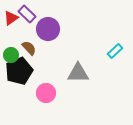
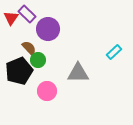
red triangle: rotated 21 degrees counterclockwise
cyan rectangle: moved 1 px left, 1 px down
green circle: moved 27 px right, 5 px down
pink circle: moved 1 px right, 2 px up
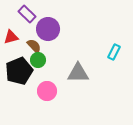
red triangle: moved 19 px down; rotated 42 degrees clockwise
brown semicircle: moved 5 px right, 2 px up
cyan rectangle: rotated 21 degrees counterclockwise
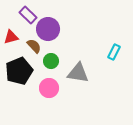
purple rectangle: moved 1 px right, 1 px down
green circle: moved 13 px right, 1 px down
gray triangle: rotated 10 degrees clockwise
pink circle: moved 2 px right, 3 px up
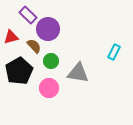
black pentagon: rotated 8 degrees counterclockwise
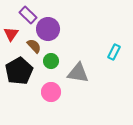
red triangle: moved 3 px up; rotated 42 degrees counterclockwise
pink circle: moved 2 px right, 4 px down
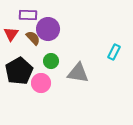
purple rectangle: rotated 42 degrees counterclockwise
brown semicircle: moved 1 px left, 8 px up
pink circle: moved 10 px left, 9 px up
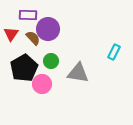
black pentagon: moved 5 px right, 3 px up
pink circle: moved 1 px right, 1 px down
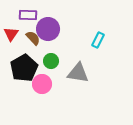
cyan rectangle: moved 16 px left, 12 px up
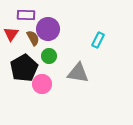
purple rectangle: moved 2 px left
brown semicircle: rotated 14 degrees clockwise
green circle: moved 2 px left, 5 px up
